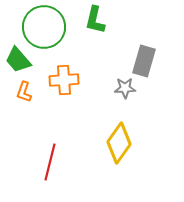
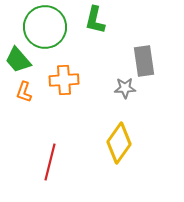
green circle: moved 1 px right
gray rectangle: rotated 24 degrees counterclockwise
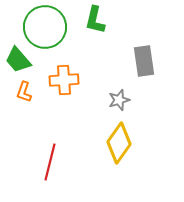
gray star: moved 6 px left, 12 px down; rotated 15 degrees counterclockwise
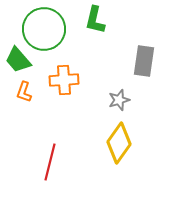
green circle: moved 1 px left, 2 px down
gray rectangle: rotated 16 degrees clockwise
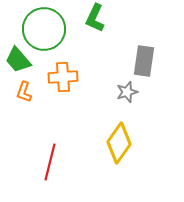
green L-shape: moved 2 px up; rotated 12 degrees clockwise
orange cross: moved 1 px left, 3 px up
gray star: moved 8 px right, 8 px up
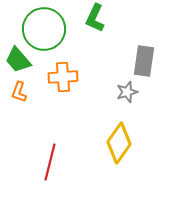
orange L-shape: moved 5 px left
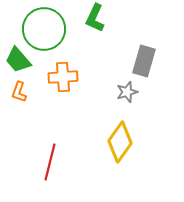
gray rectangle: rotated 8 degrees clockwise
yellow diamond: moved 1 px right, 1 px up
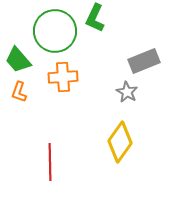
green circle: moved 11 px right, 2 px down
gray rectangle: rotated 52 degrees clockwise
gray star: rotated 25 degrees counterclockwise
red line: rotated 15 degrees counterclockwise
